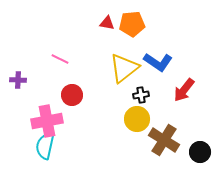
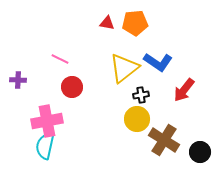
orange pentagon: moved 3 px right, 1 px up
red circle: moved 8 px up
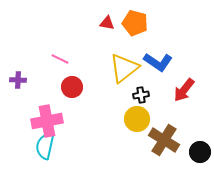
orange pentagon: rotated 20 degrees clockwise
